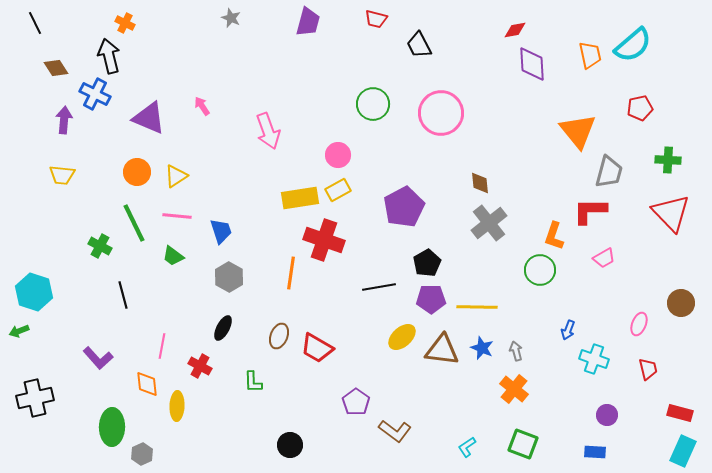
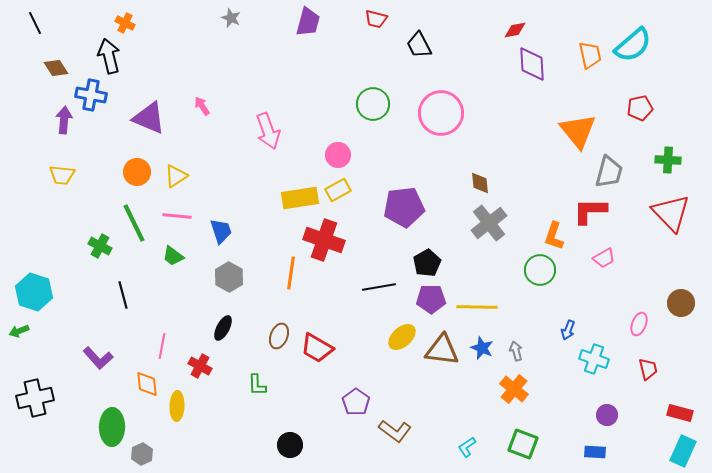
blue cross at (95, 94): moved 4 px left, 1 px down; rotated 16 degrees counterclockwise
purple pentagon at (404, 207): rotated 21 degrees clockwise
green L-shape at (253, 382): moved 4 px right, 3 px down
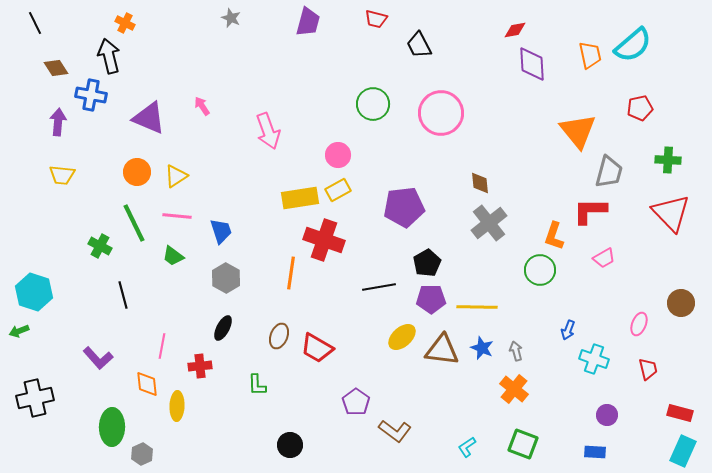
purple arrow at (64, 120): moved 6 px left, 2 px down
gray hexagon at (229, 277): moved 3 px left, 1 px down
red cross at (200, 366): rotated 35 degrees counterclockwise
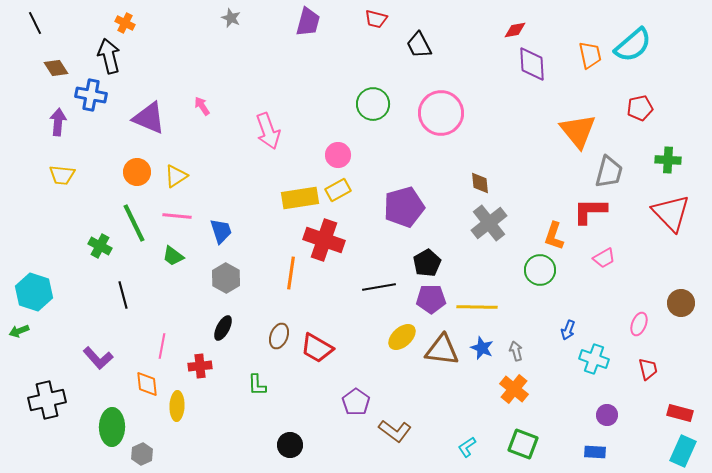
purple pentagon at (404, 207): rotated 9 degrees counterclockwise
black cross at (35, 398): moved 12 px right, 2 px down
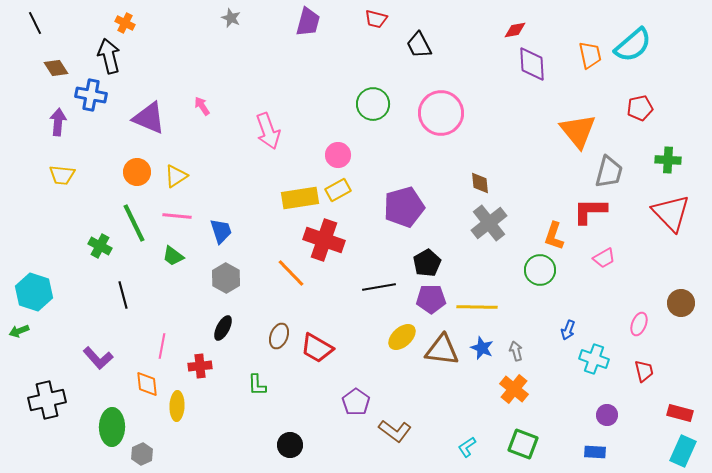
orange line at (291, 273): rotated 52 degrees counterclockwise
red trapezoid at (648, 369): moved 4 px left, 2 px down
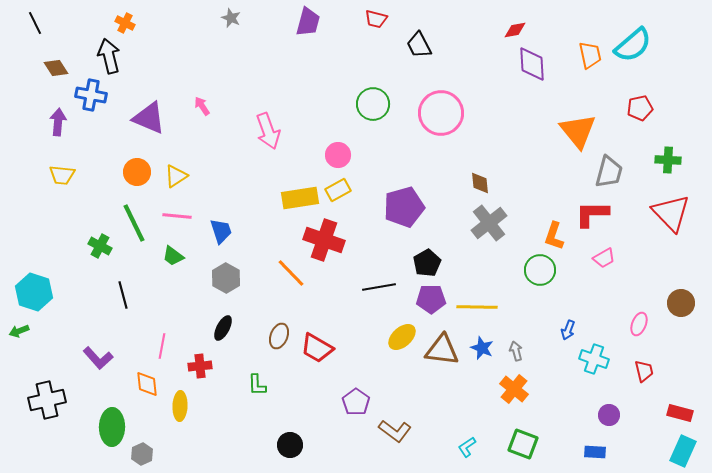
red L-shape at (590, 211): moved 2 px right, 3 px down
yellow ellipse at (177, 406): moved 3 px right
purple circle at (607, 415): moved 2 px right
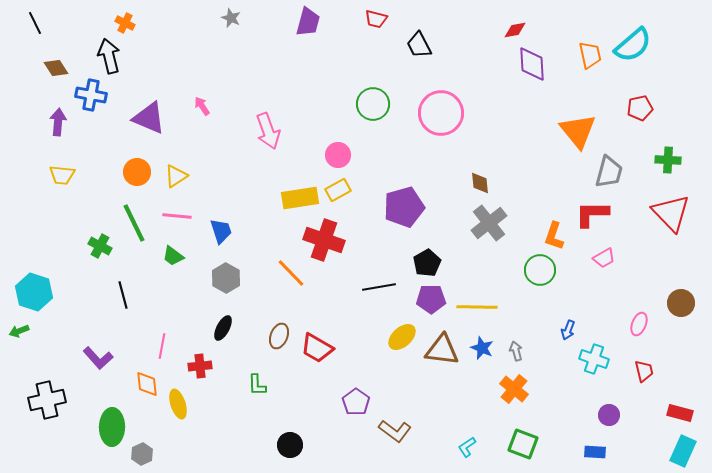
yellow ellipse at (180, 406): moved 2 px left, 2 px up; rotated 20 degrees counterclockwise
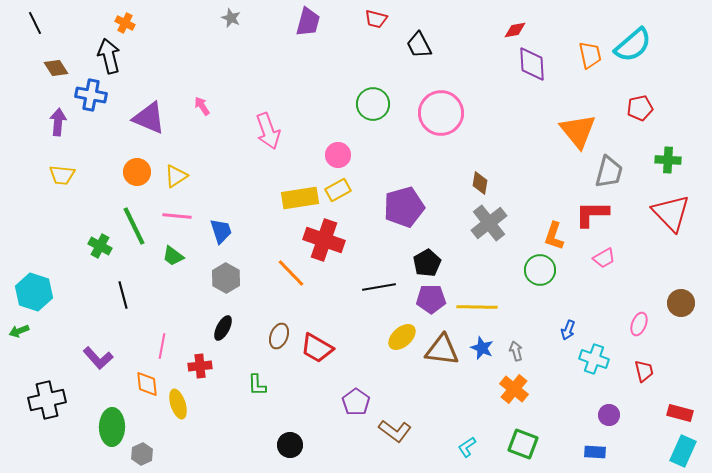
brown diamond at (480, 183): rotated 15 degrees clockwise
green line at (134, 223): moved 3 px down
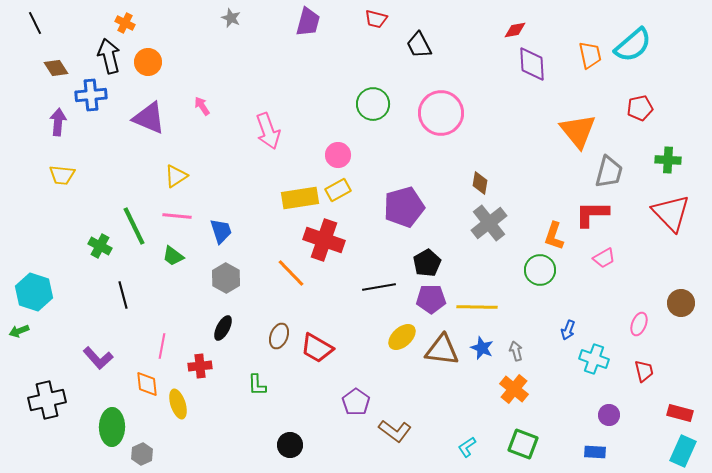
blue cross at (91, 95): rotated 16 degrees counterclockwise
orange circle at (137, 172): moved 11 px right, 110 px up
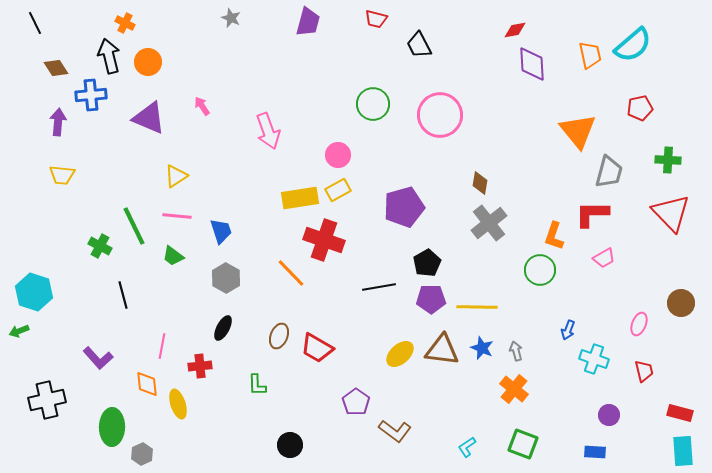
pink circle at (441, 113): moved 1 px left, 2 px down
yellow ellipse at (402, 337): moved 2 px left, 17 px down
cyan rectangle at (683, 451): rotated 28 degrees counterclockwise
